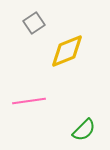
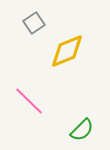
pink line: rotated 52 degrees clockwise
green semicircle: moved 2 px left
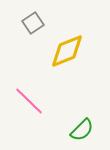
gray square: moved 1 px left
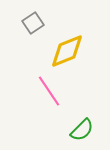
pink line: moved 20 px right, 10 px up; rotated 12 degrees clockwise
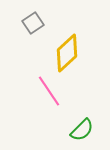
yellow diamond: moved 2 px down; rotated 21 degrees counterclockwise
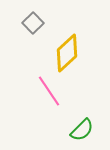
gray square: rotated 10 degrees counterclockwise
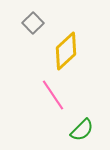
yellow diamond: moved 1 px left, 2 px up
pink line: moved 4 px right, 4 px down
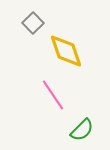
yellow diamond: rotated 66 degrees counterclockwise
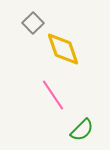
yellow diamond: moved 3 px left, 2 px up
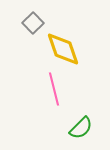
pink line: moved 1 px right, 6 px up; rotated 20 degrees clockwise
green semicircle: moved 1 px left, 2 px up
